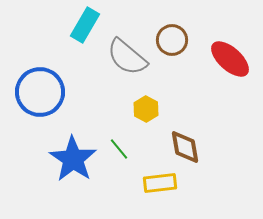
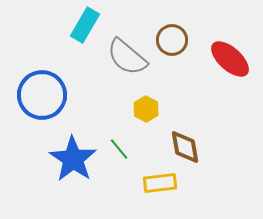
blue circle: moved 2 px right, 3 px down
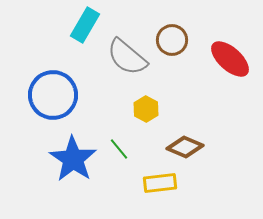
blue circle: moved 11 px right
brown diamond: rotated 57 degrees counterclockwise
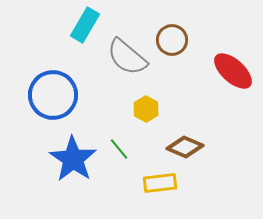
red ellipse: moved 3 px right, 12 px down
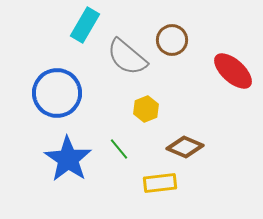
blue circle: moved 4 px right, 2 px up
yellow hexagon: rotated 10 degrees clockwise
blue star: moved 5 px left
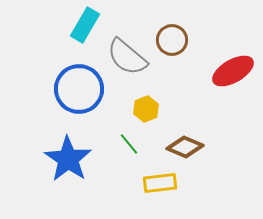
red ellipse: rotated 72 degrees counterclockwise
blue circle: moved 22 px right, 4 px up
green line: moved 10 px right, 5 px up
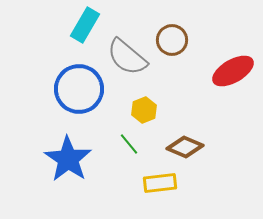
yellow hexagon: moved 2 px left, 1 px down
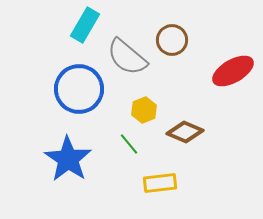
brown diamond: moved 15 px up
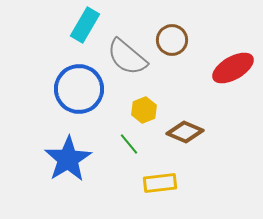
red ellipse: moved 3 px up
blue star: rotated 6 degrees clockwise
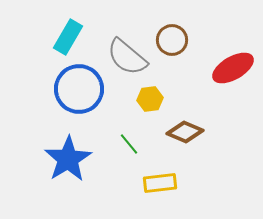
cyan rectangle: moved 17 px left, 12 px down
yellow hexagon: moved 6 px right, 11 px up; rotated 15 degrees clockwise
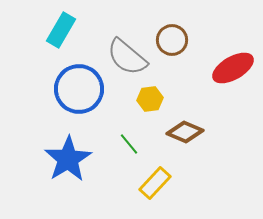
cyan rectangle: moved 7 px left, 7 px up
yellow rectangle: moved 5 px left; rotated 40 degrees counterclockwise
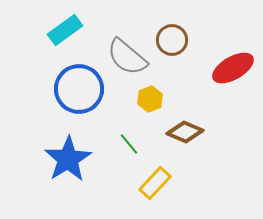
cyan rectangle: moved 4 px right; rotated 24 degrees clockwise
yellow hexagon: rotated 15 degrees counterclockwise
